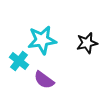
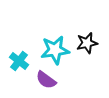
cyan star: moved 13 px right, 10 px down
purple semicircle: moved 2 px right
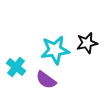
cyan cross: moved 3 px left, 6 px down
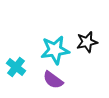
black star: moved 1 px up
purple semicircle: moved 7 px right
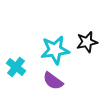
purple semicircle: moved 1 px down
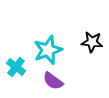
black star: moved 5 px right; rotated 20 degrees clockwise
cyan star: moved 7 px left; rotated 12 degrees counterclockwise
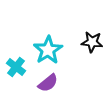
cyan star: rotated 12 degrees counterclockwise
purple semicircle: moved 5 px left, 2 px down; rotated 75 degrees counterclockwise
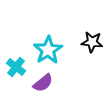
purple semicircle: moved 5 px left
